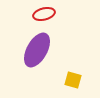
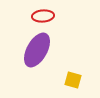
red ellipse: moved 1 px left, 2 px down; rotated 10 degrees clockwise
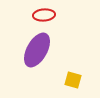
red ellipse: moved 1 px right, 1 px up
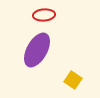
yellow square: rotated 18 degrees clockwise
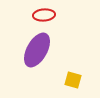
yellow square: rotated 18 degrees counterclockwise
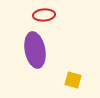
purple ellipse: moved 2 px left; rotated 40 degrees counterclockwise
